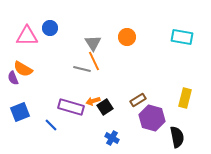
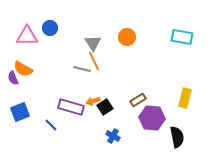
purple hexagon: rotated 10 degrees counterclockwise
blue cross: moved 1 px right, 2 px up
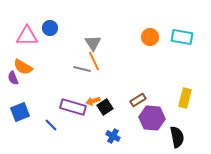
orange circle: moved 23 px right
orange semicircle: moved 2 px up
purple rectangle: moved 2 px right
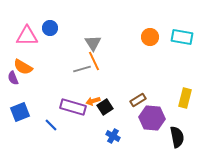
gray line: rotated 30 degrees counterclockwise
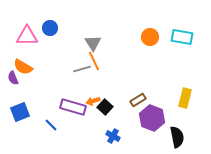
black square: rotated 14 degrees counterclockwise
purple hexagon: rotated 15 degrees clockwise
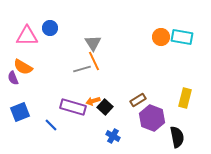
orange circle: moved 11 px right
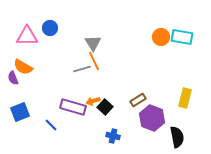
blue cross: rotated 16 degrees counterclockwise
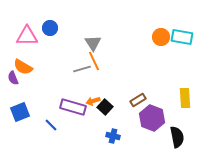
yellow rectangle: rotated 18 degrees counterclockwise
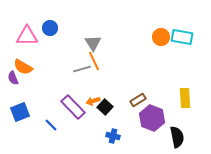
purple rectangle: rotated 30 degrees clockwise
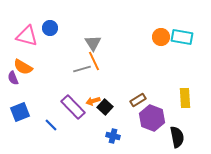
pink triangle: rotated 15 degrees clockwise
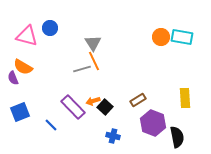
purple hexagon: moved 1 px right, 5 px down
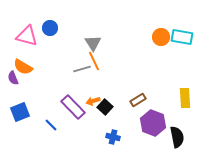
blue cross: moved 1 px down
